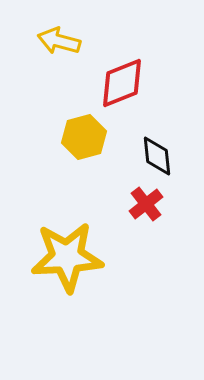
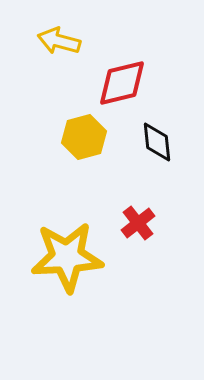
red diamond: rotated 8 degrees clockwise
black diamond: moved 14 px up
red cross: moved 8 px left, 19 px down
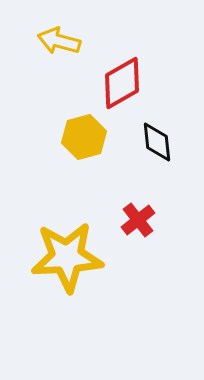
red diamond: rotated 16 degrees counterclockwise
red cross: moved 3 px up
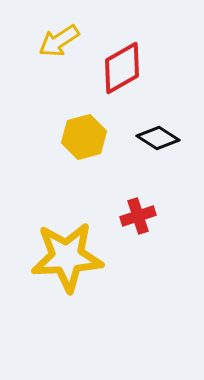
yellow arrow: rotated 48 degrees counterclockwise
red diamond: moved 15 px up
black diamond: moved 1 px right, 4 px up; rotated 51 degrees counterclockwise
red cross: moved 4 px up; rotated 20 degrees clockwise
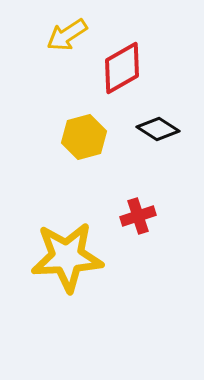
yellow arrow: moved 8 px right, 6 px up
black diamond: moved 9 px up
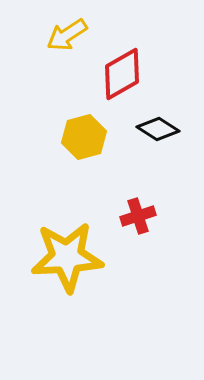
red diamond: moved 6 px down
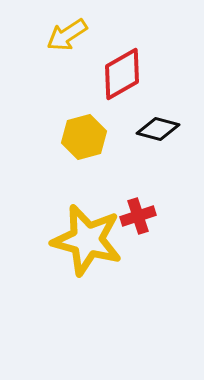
black diamond: rotated 18 degrees counterclockwise
yellow star: moved 20 px right, 17 px up; rotated 18 degrees clockwise
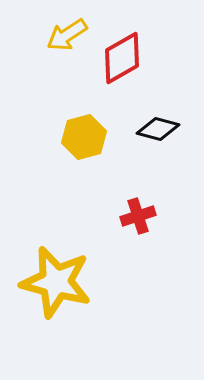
red diamond: moved 16 px up
yellow star: moved 31 px left, 42 px down
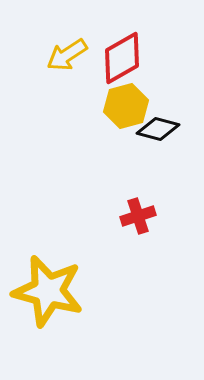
yellow arrow: moved 20 px down
yellow hexagon: moved 42 px right, 31 px up
yellow star: moved 8 px left, 9 px down
